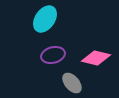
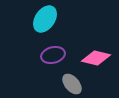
gray ellipse: moved 1 px down
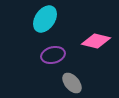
pink diamond: moved 17 px up
gray ellipse: moved 1 px up
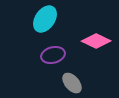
pink diamond: rotated 12 degrees clockwise
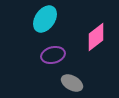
pink diamond: moved 4 px up; rotated 64 degrees counterclockwise
gray ellipse: rotated 20 degrees counterclockwise
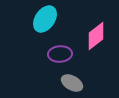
pink diamond: moved 1 px up
purple ellipse: moved 7 px right, 1 px up; rotated 10 degrees clockwise
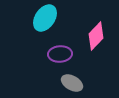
cyan ellipse: moved 1 px up
pink diamond: rotated 8 degrees counterclockwise
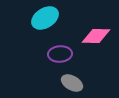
cyan ellipse: rotated 24 degrees clockwise
pink diamond: rotated 48 degrees clockwise
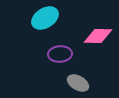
pink diamond: moved 2 px right
gray ellipse: moved 6 px right
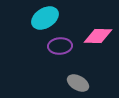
purple ellipse: moved 8 px up
